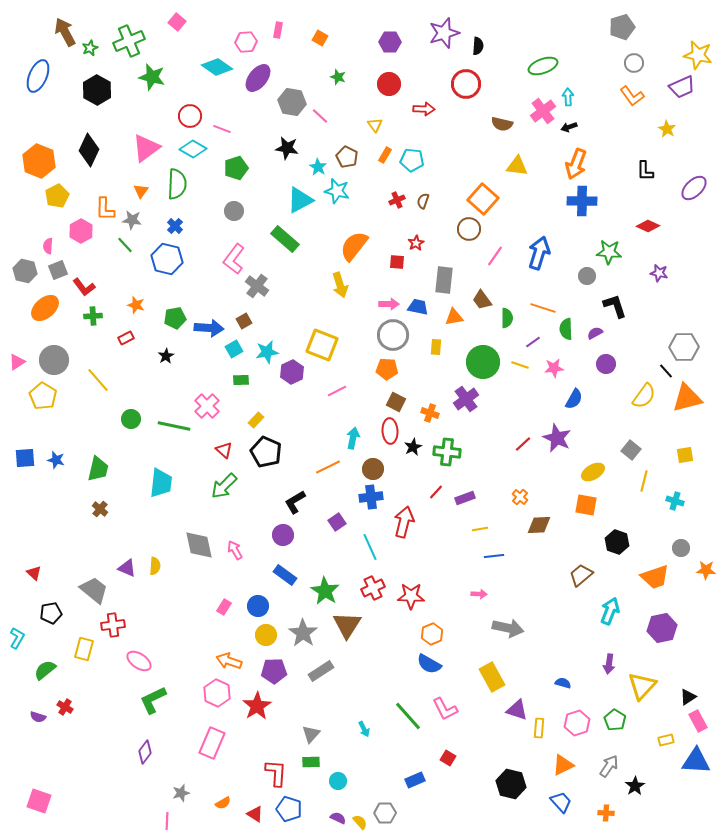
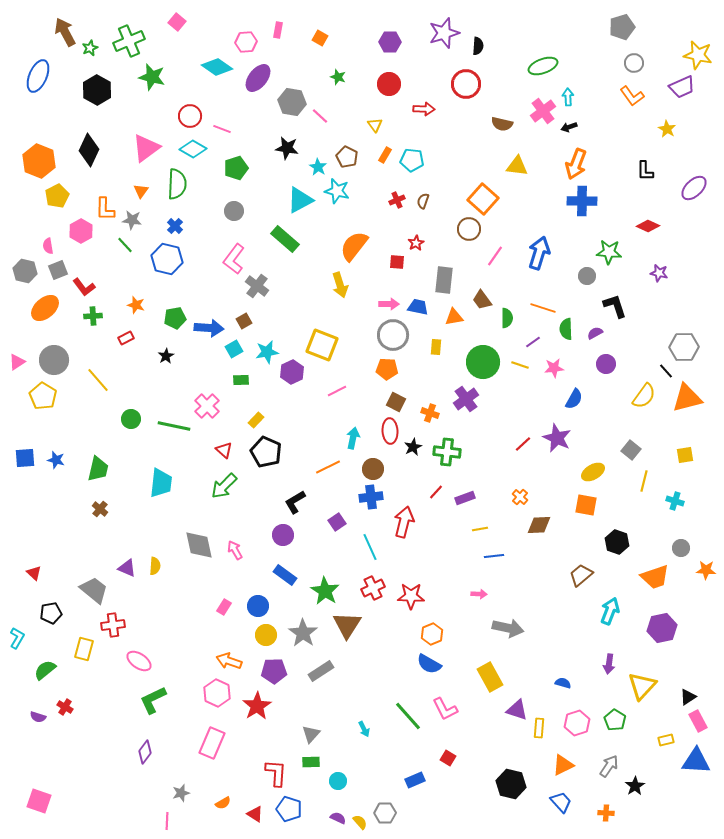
pink semicircle at (48, 246): rotated 14 degrees counterclockwise
yellow rectangle at (492, 677): moved 2 px left
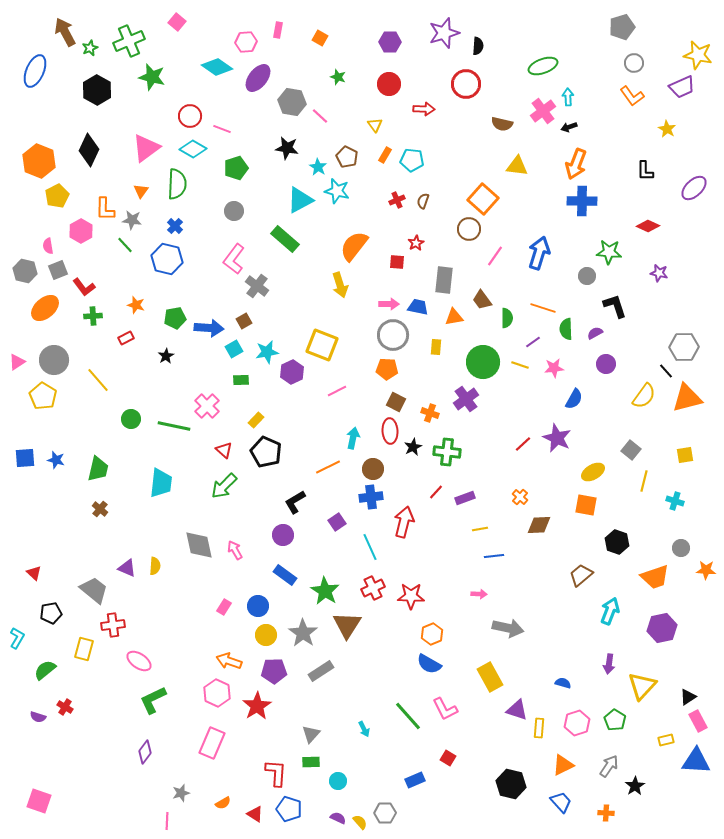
blue ellipse at (38, 76): moved 3 px left, 5 px up
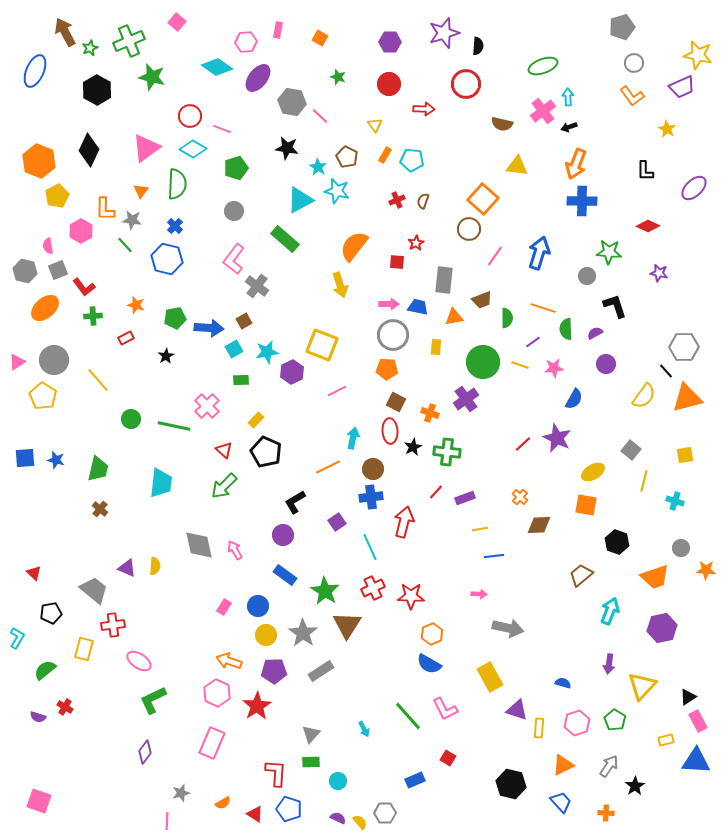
brown trapezoid at (482, 300): rotated 75 degrees counterclockwise
